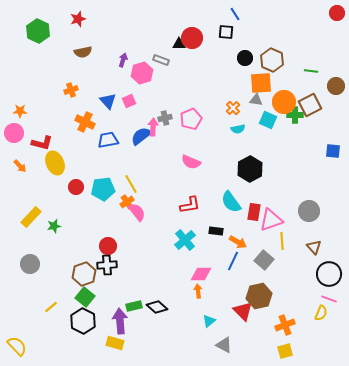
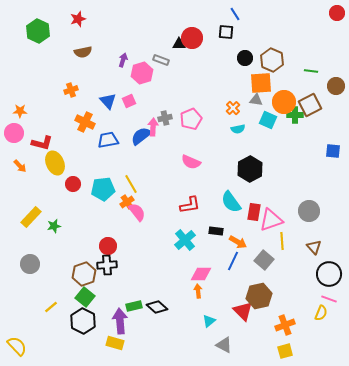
red circle at (76, 187): moved 3 px left, 3 px up
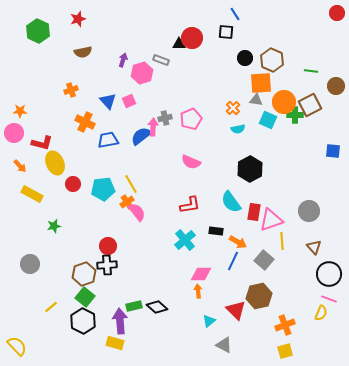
yellow rectangle at (31, 217): moved 1 px right, 23 px up; rotated 75 degrees clockwise
red triangle at (243, 311): moved 7 px left, 1 px up
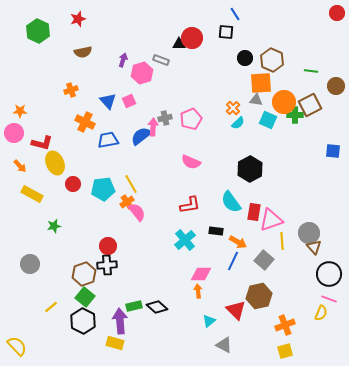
cyan semicircle at (238, 129): moved 6 px up; rotated 32 degrees counterclockwise
gray circle at (309, 211): moved 22 px down
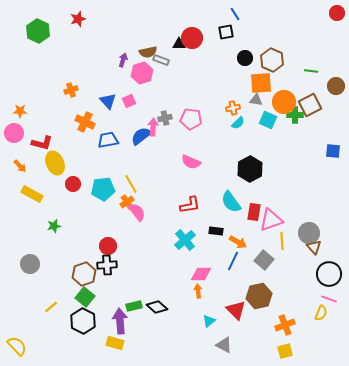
black square at (226, 32): rotated 14 degrees counterclockwise
brown semicircle at (83, 52): moved 65 px right
orange cross at (233, 108): rotated 32 degrees clockwise
pink pentagon at (191, 119): rotated 30 degrees clockwise
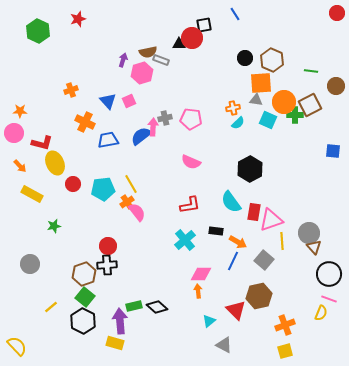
black square at (226, 32): moved 22 px left, 7 px up
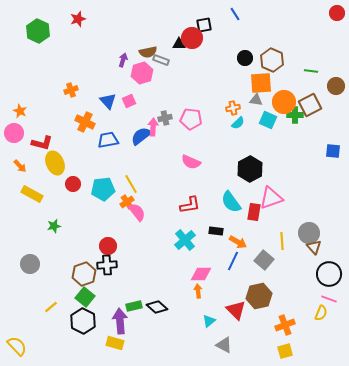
orange star at (20, 111): rotated 24 degrees clockwise
pink triangle at (271, 220): moved 22 px up
